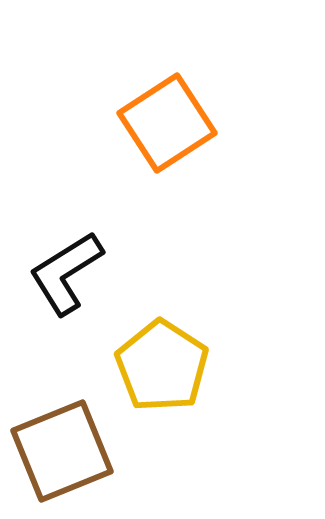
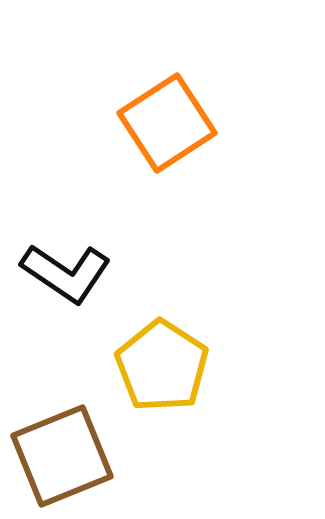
black L-shape: rotated 114 degrees counterclockwise
brown square: moved 5 px down
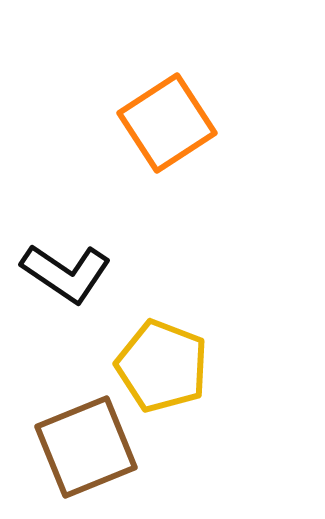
yellow pentagon: rotated 12 degrees counterclockwise
brown square: moved 24 px right, 9 px up
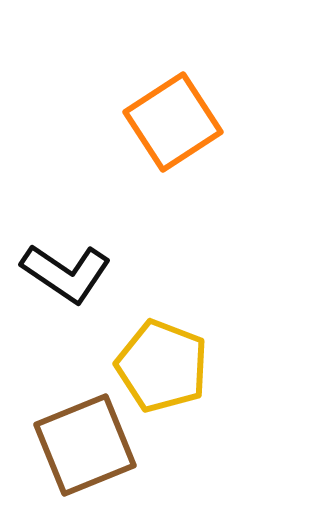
orange square: moved 6 px right, 1 px up
brown square: moved 1 px left, 2 px up
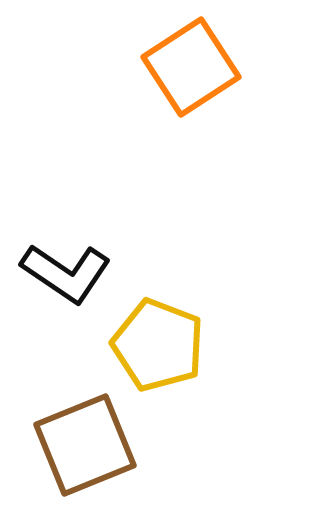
orange square: moved 18 px right, 55 px up
yellow pentagon: moved 4 px left, 21 px up
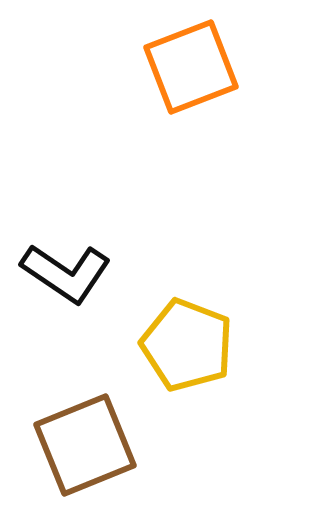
orange square: rotated 12 degrees clockwise
yellow pentagon: moved 29 px right
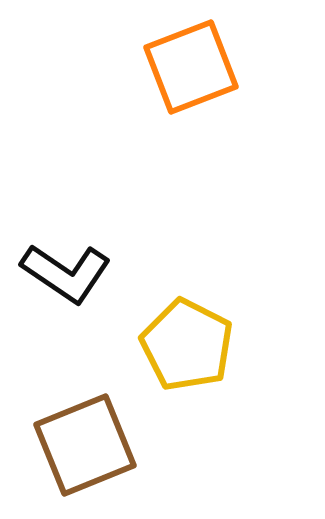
yellow pentagon: rotated 6 degrees clockwise
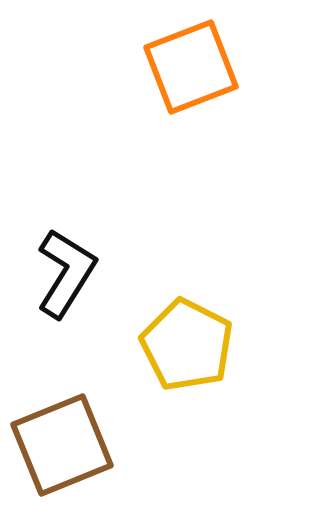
black L-shape: rotated 92 degrees counterclockwise
brown square: moved 23 px left
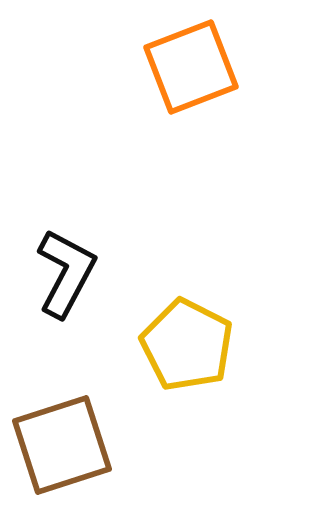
black L-shape: rotated 4 degrees counterclockwise
brown square: rotated 4 degrees clockwise
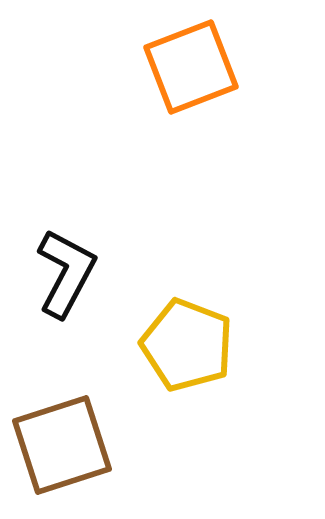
yellow pentagon: rotated 6 degrees counterclockwise
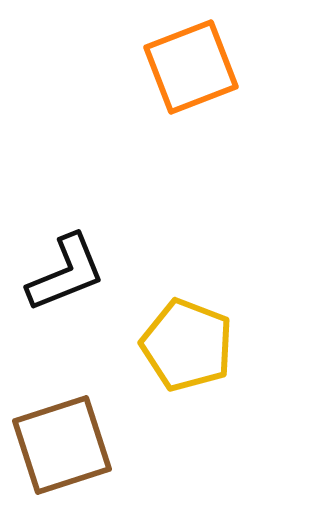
black L-shape: rotated 40 degrees clockwise
